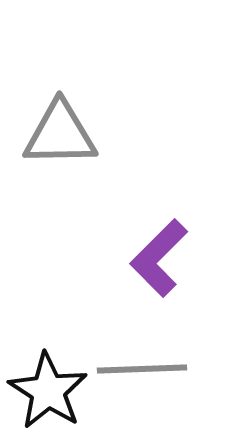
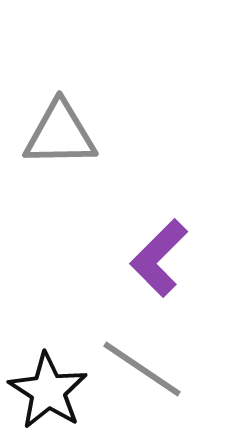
gray line: rotated 36 degrees clockwise
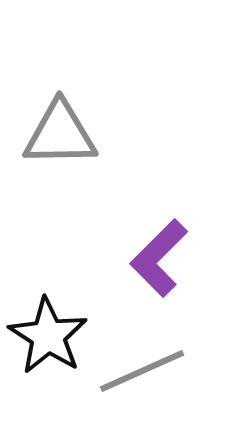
gray line: moved 2 px down; rotated 58 degrees counterclockwise
black star: moved 55 px up
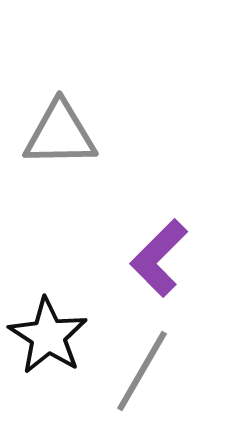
gray line: rotated 36 degrees counterclockwise
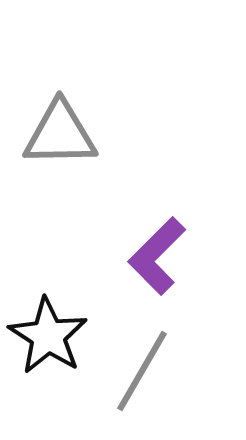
purple L-shape: moved 2 px left, 2 px up
